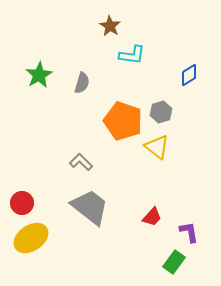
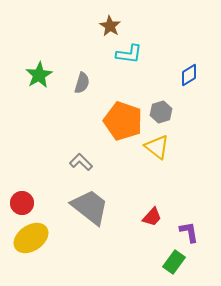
cyan L-shape: moved 3 px left, 1 px up
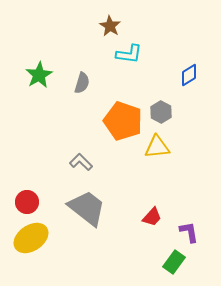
gray hexagon: rotated 15 degrees counterclockwise
yellow triangle: rotated 44 degrees counterclockwise
red circle: moved 5 px right, 1 px up
gray trapezoid: moved 3 px left, 1 px down
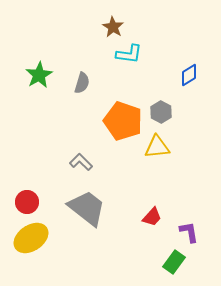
brown star: moved 3 px right, 1 px down
